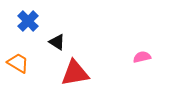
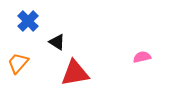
orange trapezoid: rotated 80 degrees counterclockwise
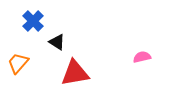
blue cross: moved 5 px right
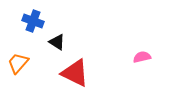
blue cross: rotated 25 degrees counterclockwise
red triangle: rotated 36 degrees clockwise
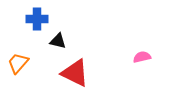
blue cross: moved 4 px right, 2 px up; rotated 20 degrees counterclockwise
black triangle: moved 1 px right, 1 px up; rotated 18 degrees counterclockwise
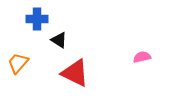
black triangle: moved 1 px right, 1 px up; rotated 18 degrees clockwise
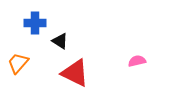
blue cross: moved 2 px left, 4 px down
black triangle: moved 1 px right, 1 px down
pink semicircle: moved 5 px left, 4 px down
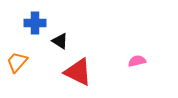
orange trapezoid: moved 1 px left, 1 px up
red triangle: moved 3 px right, 1 px up
